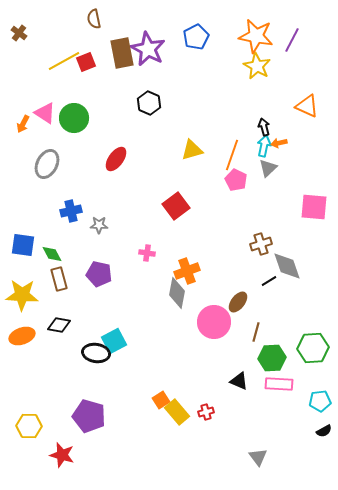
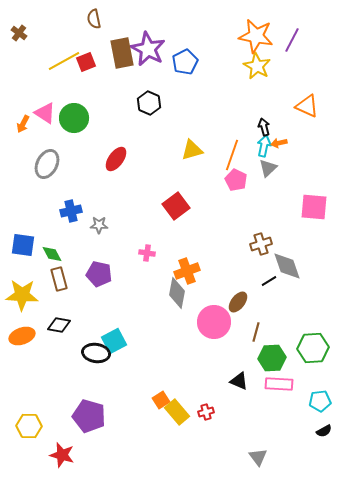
blue pentagon at (196, 37): moved 11 px left, 25 px down
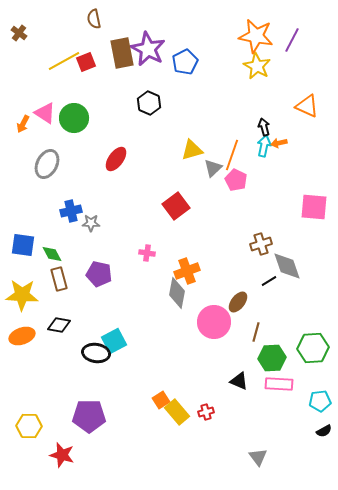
gray triangle at (268, 168): moved 55 px left
gray star at (99, 225): moved 8 px left, 2 px up
purple pentagon at (89, 416): rotated 16 degrees counterclockwise
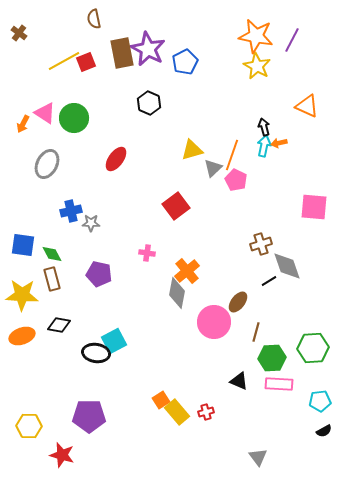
orange cross at (187, 271): rotated 20 degrees counterclockwise
brown rectangle at (59, 279): moved 7 px left
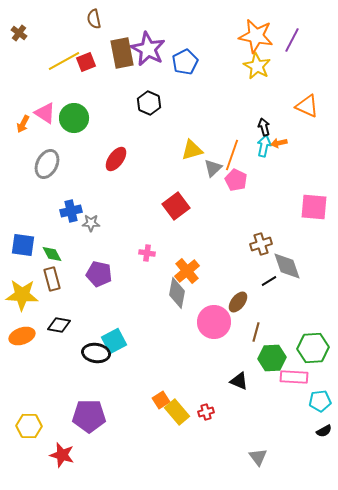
pink rectangle at (279, 384): moved 15 px right, 7 px up
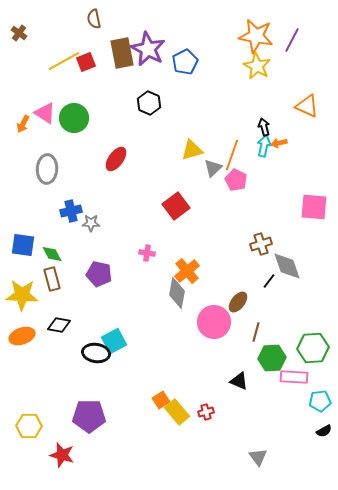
gray ellipse at (47, 164): moved 5 px down; rotated 24 degrees counterclockwise
black line at (269, 281): rotated 21 degrees counterclockwise
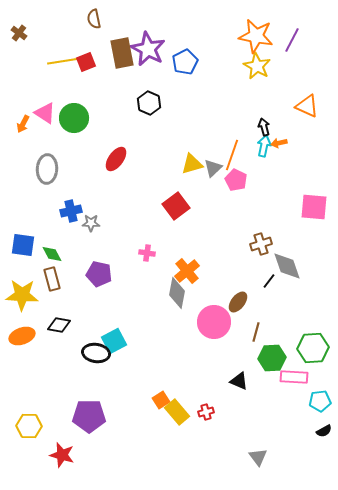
yellow line at (64, 61): rotated 20 degrees clockwise
yellow triangle at (192, 150): moved 14 px down
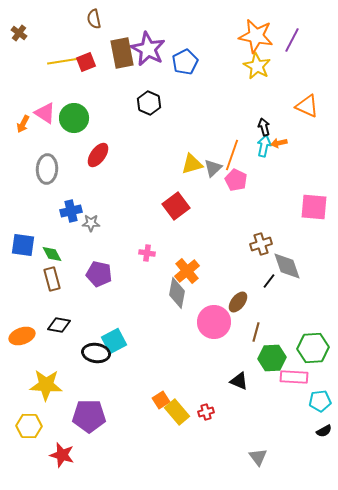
red ellipse at (116, 159): moved 18 px left, 4 px up
yellow star at (22, 295): moved 24 px right, 90 px down
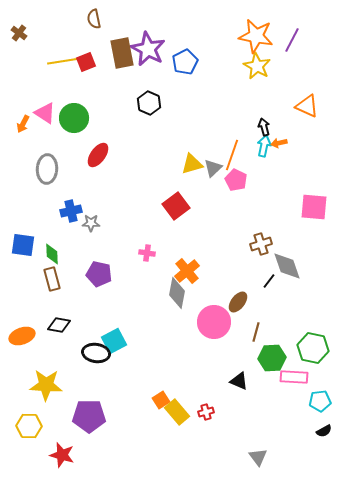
green diamond at (52, 254): rotated 25 degrees clockwise
green hexagon at (313, 348): rotated 16 degrees clockwise
